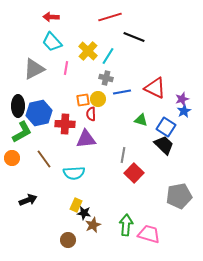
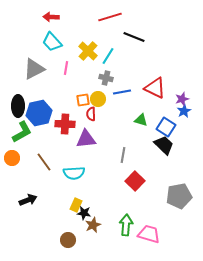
brown line: moved 3 px down
red square: moved 1 px right, 8 px down
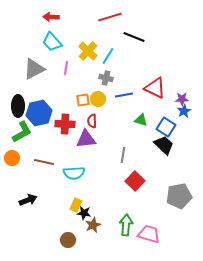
blue line: moved 2 px right, 3 px down
purple star: rotated 16 degrees clockwise
red semicircle: moved 1 px right, 7 px down
brown line: rotated 42 degrees counterclockwise
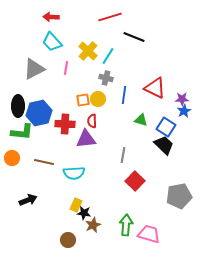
blue line: rotated 72 degrees counterclockwise
green L-shape: rotated 35 degrees clockwise
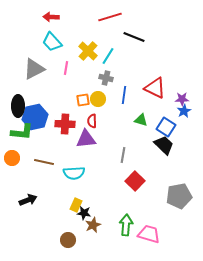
blue hexagon: moved 4 px left, 4 px down
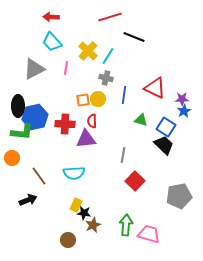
brown line: moved 5 px left, 14 px down; rotated 42 degrees clockwise
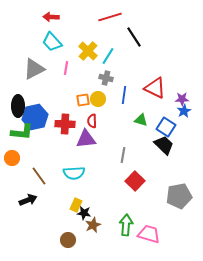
black line: rotated 35 degrees clockwise
